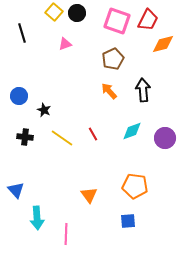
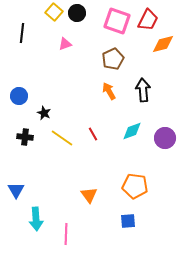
black line: rotated 24 degrees clockwise
orange arrow: rotated 12 degrees clockwise
black star: moved 3 px down
blue triangle: rotated 12 degrees clockwise
cyan arrow: moved 1 px left, 1 px down
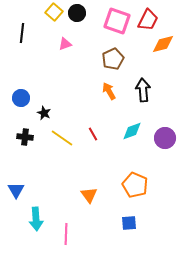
blue circle: moved 2 px right, 2 px down
orange pentagon: moved 1 px up; rotated 15 degrees clockwise
blue square: moved 1 px right, 2 px down
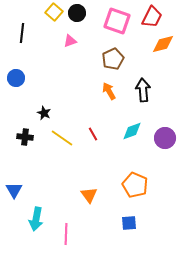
red trapezoid: moved 4 px right, 3 px up
pink triangle: moved 5 px right, 3 px up
blue circle: moved 5 px left, 20 px up
blue triangle: moved 2 px left
cyan arrow: rotated 15 degrees clockwise
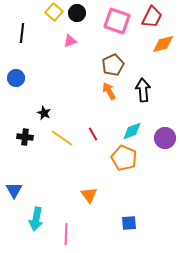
brown pentagon: moved 6 px down
orange pentagon: moved 11 px left, 27 px up
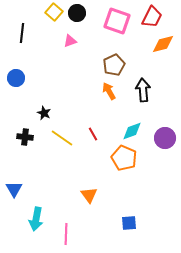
brown pentagon: moved 1 px right
blue triangle: moved 1 px up
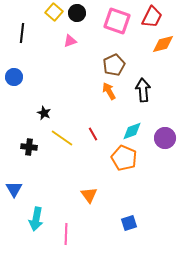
blue circle: moved 2 px left, 1 px up
black cross: moved 4 px right, 10 px down
blue square: rotated 14 degrees counterclockwise
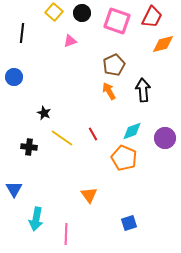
black circle: moved 5 px right
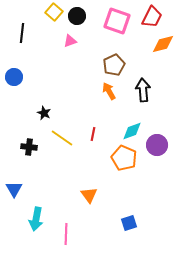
black circle: moved 5 px left, 3 px down
red line: rotated 40 degrees clockwise
purple circle: moved 8 px left, 7 px down
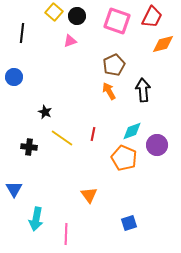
black star: moved 1 px right, 1 px up
